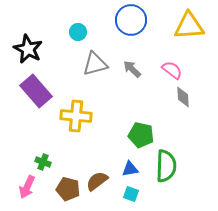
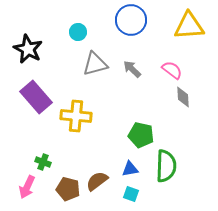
purple rectangle: moved 6 px down
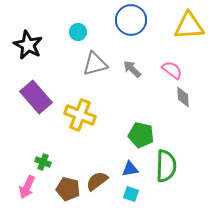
black star: moved 4 px up
yellow cross: moved 4 px right, 1 px up; rotated 16 degrees clockwise
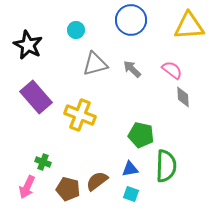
cyan circle: moved 2 px left, 2 px up
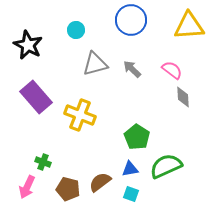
green pentagon: moved 4 px left, 2 px down; rotated 20 degrees clockwise
green semicircle: rotated 116 degrees counterclockwise
brown semicircle: moved 3 px right, 1 px down
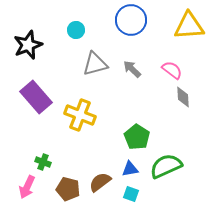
black star: rotated 24 degrees clockwise
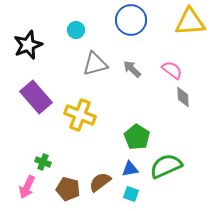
yellow triangle: moved 1 px right, 4 px up
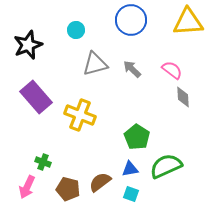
yellow triangle: moved 2 px left
